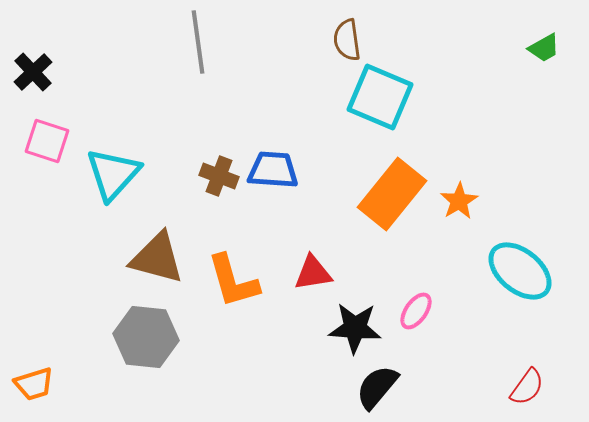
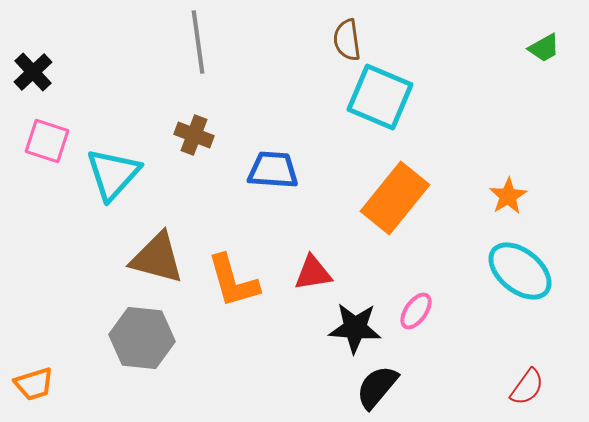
brown cross: moved 25 px left, 41 px up
orange rectangle: moved 3 px right, 4 px down
orange star: moved 49 px right, 5 px up
gray hexagon: moved 4 px left, 1 px down
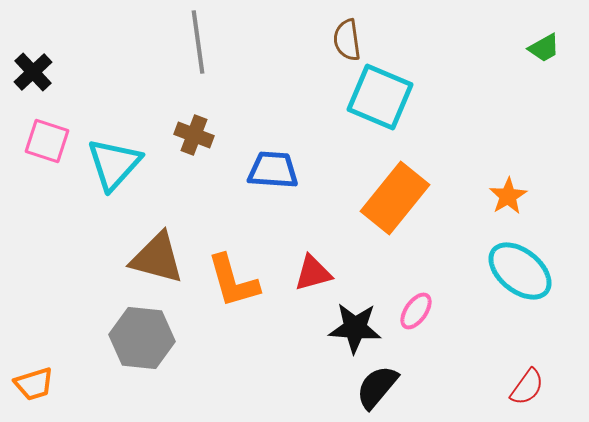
cyan triangle: moved 1 px right, 10 px up
red triangle: rotated 6 degrees counterclockwise
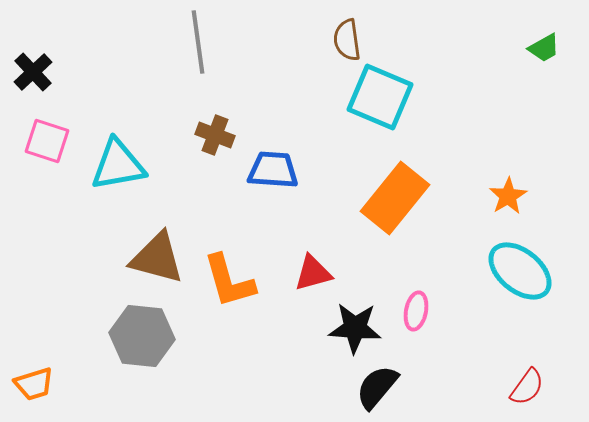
brown cross: moved 21 px right
cyan triangle: moved 4 px right, 1 px down; rotated 38 degrees clockwise
orange L-shape: moved 4 px left
pink ellipse: rotated 24 degrees counterclockwise
gray hexagon: moved 2 px up
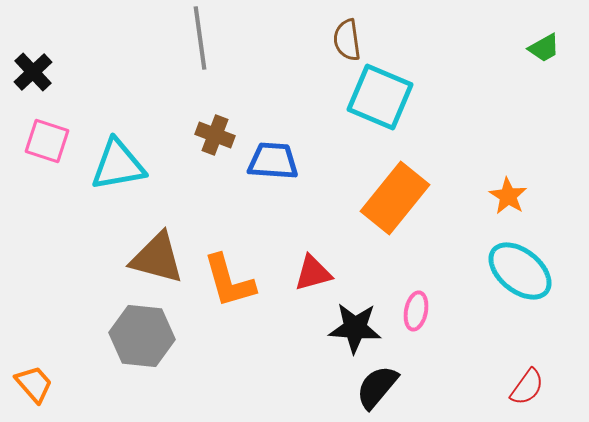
gray line: moved 2 px right, 4 px up
blue trapezoid: moved 9 px up
orange star: rotated 9 degrees counterclockwise
orange trapezoid: rotated 114 degrees counterclockwise
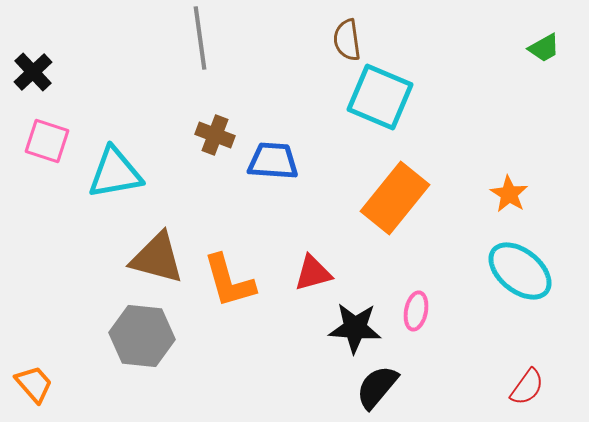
cyan triangle: moved 3 px left, 8 px down
orange star: moved 1 px right, 2 px up
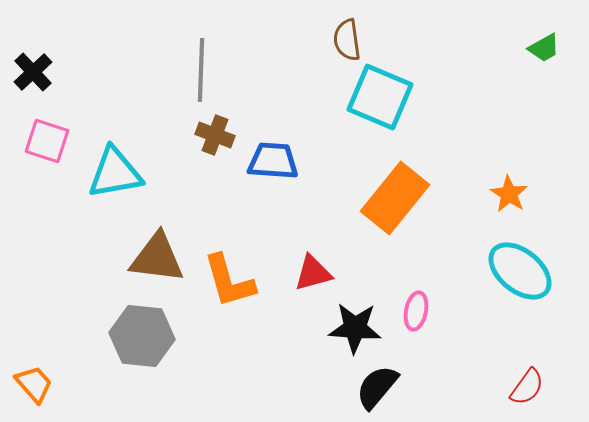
gray line: moved 1 px right, 32 px down; rotated 10 degrees clockwise
brown triangle: rotated 8 degrees counterclockwise
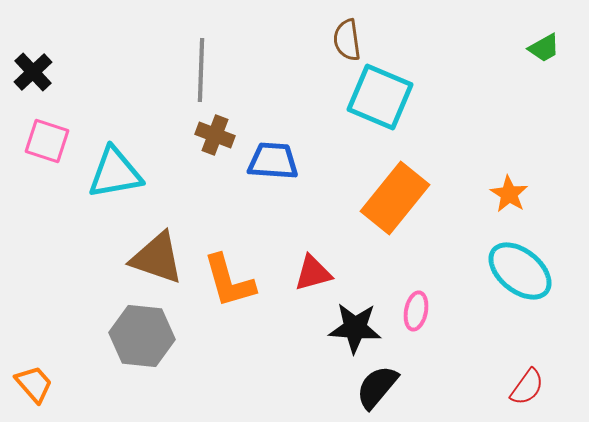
brown triangle: rotated 12 degrees clockwise
